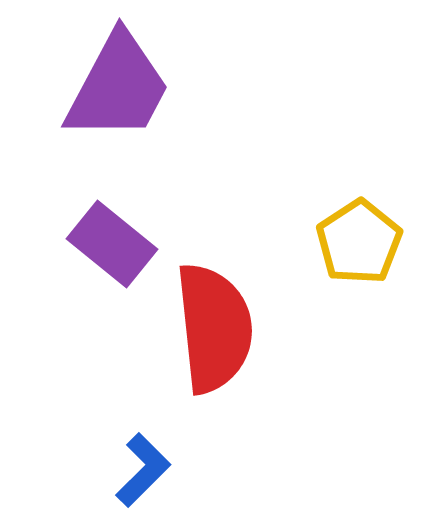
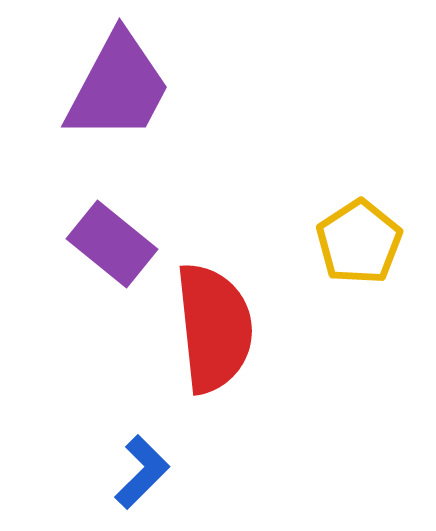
blue L-shape: moved 1 px left, 2 px down
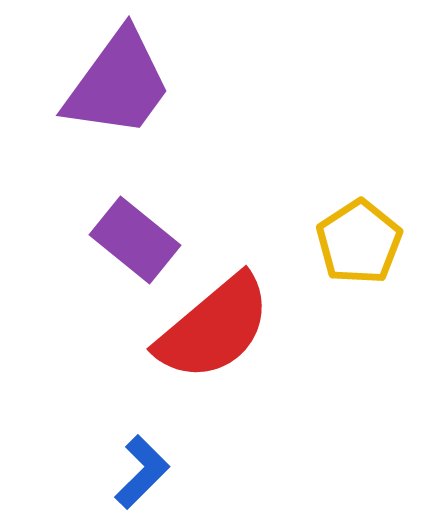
purple trapezoid: moved 3 px up; rotated 8 degrees clockwise
purple rectangle: moved 23 px right, 4 px up
red semicircle: rotated 56 degrees clockwise
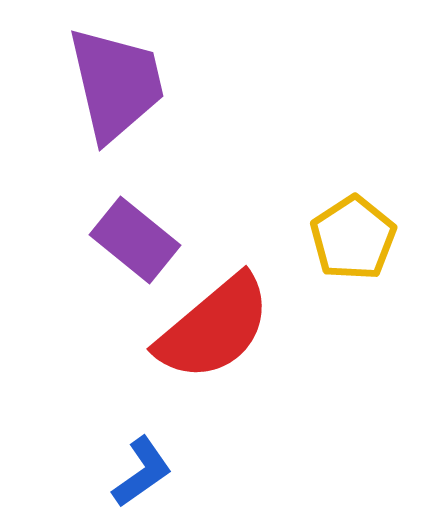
purple trapezoid: moved 2 px left; rotated 49 degrees counterclockwise
yellow pentagon: moved 6 px left, 4 px up
blue L-shape: rotated 10 degrees clockwise
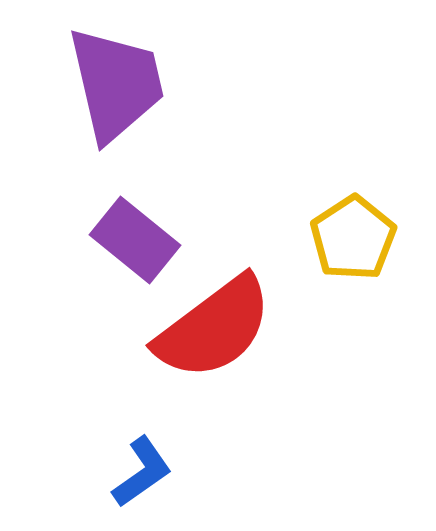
red semicircle: rotated 3 degrees clockwise
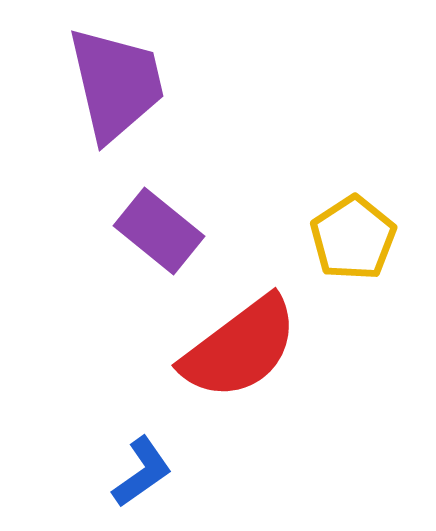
purple rectangle: moved 24 px right, 9 px up
red semicircle: moved 26 px right, 20 px down
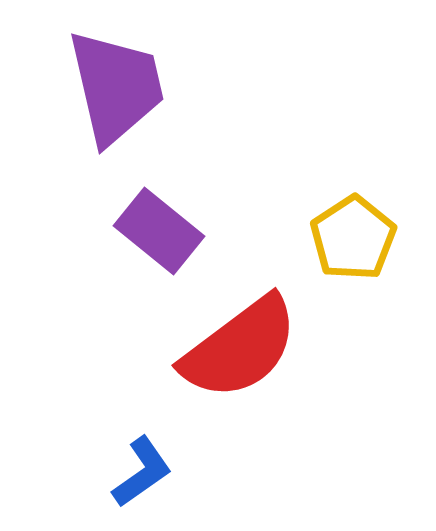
purple trapezoid: moved 3 px down
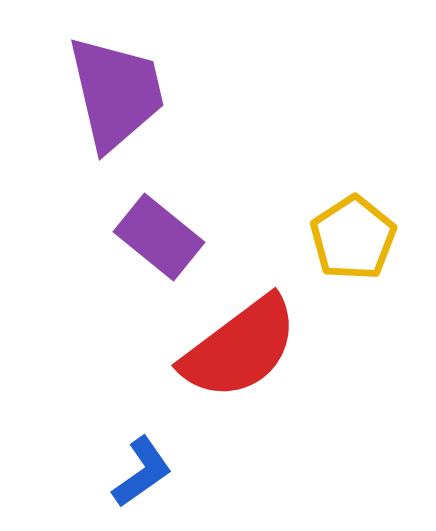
purple trapezoid: moved 6 px down
purple rectangle: moved 6 px down
